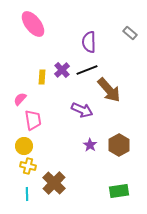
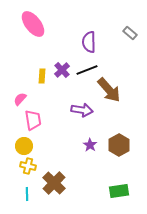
yellow rectangle: moved 1 px up
purple arrow: rotated 15 degrees counterclockwise
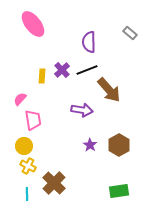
yellow cross: rotated 14 degrees clockwise
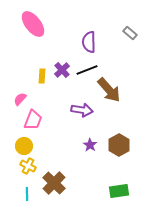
pink trapezoid: rotated 30 degrees clockwise
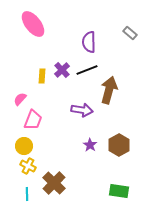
brown arrow: rotated 124 degrees counterclockwise
green rectangle: rotated 18 degrees clockwise
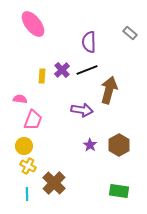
pink semicircle: rotated 56 degrees clockwise
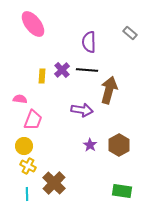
black line: rotated 25 degrees clockwise
green rectangle: moved 3 px right
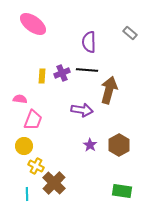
pink ellipse: rotated 16 degrees counterclockwise
purple cross: moved 3 px down; rotated 21 degrees clockwise
yellow cross: moved 8 px right
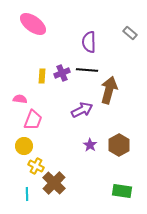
purple arrow: rotated 35 degrees counterclockwise
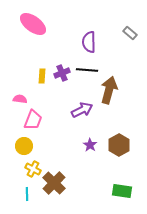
yellow cross: moved 3 px left, 3 px down
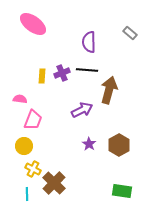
purple star: moved 1 px left, 1 px up
